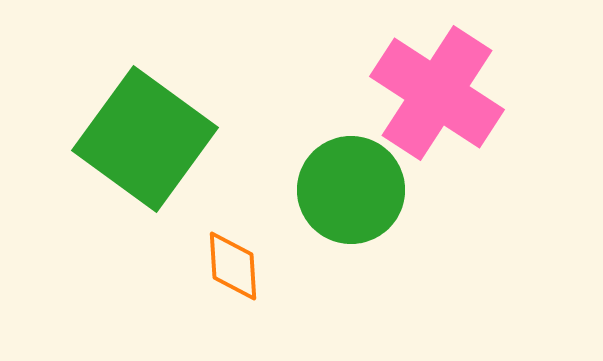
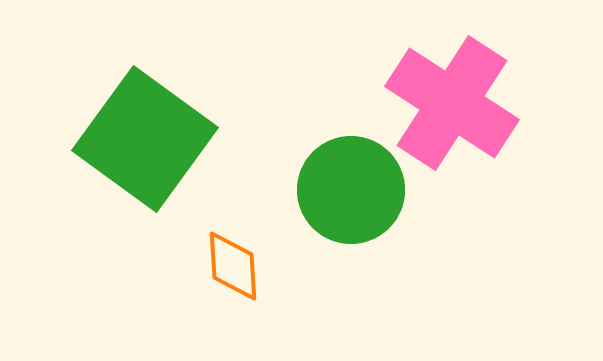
pink cross: moved 15 px right, 10 px down
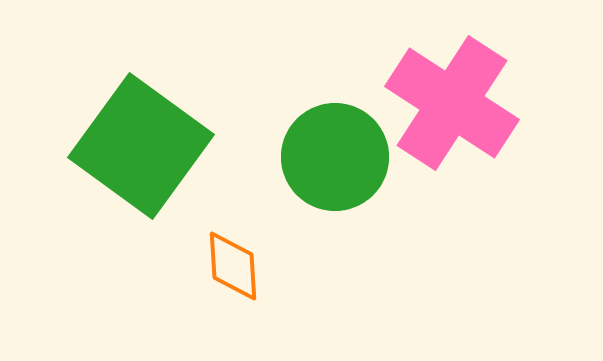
green square: moved 4 px left, 7 px down
green circle: moved 16 px left, 33 px up
